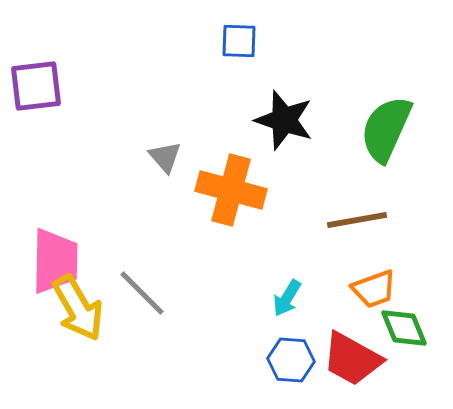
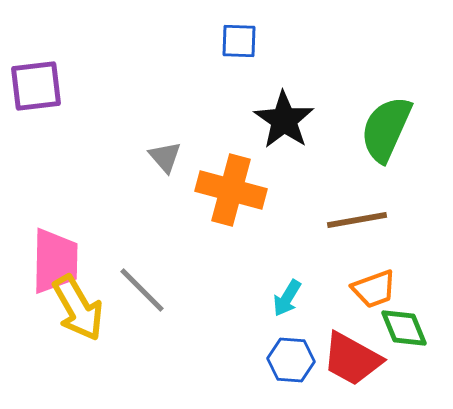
black star: rotated 16 degrees clockwise
gray line: moved 3 px up
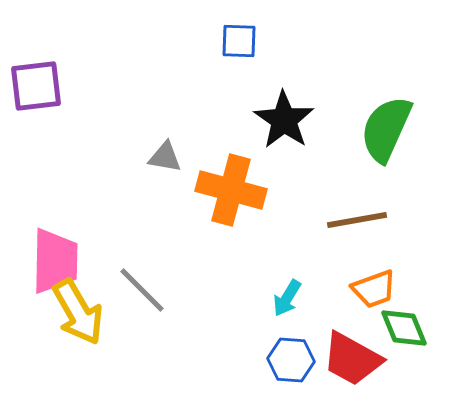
gray triangle: rotated 39 degrees counterclockwise
yellow arrow: moved 4 px down
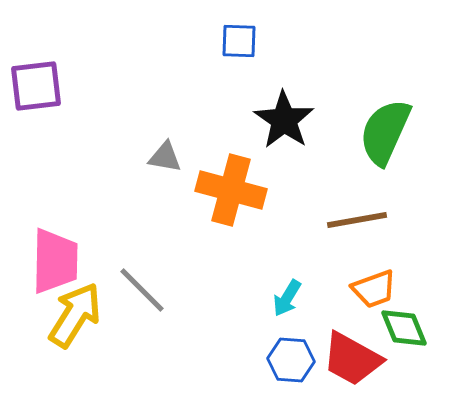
green semicircle: moved 1 px left, 3 px down
yellow arrow: moved 3 px left, 3 px down; rotated 118 degrees counterclockwise
